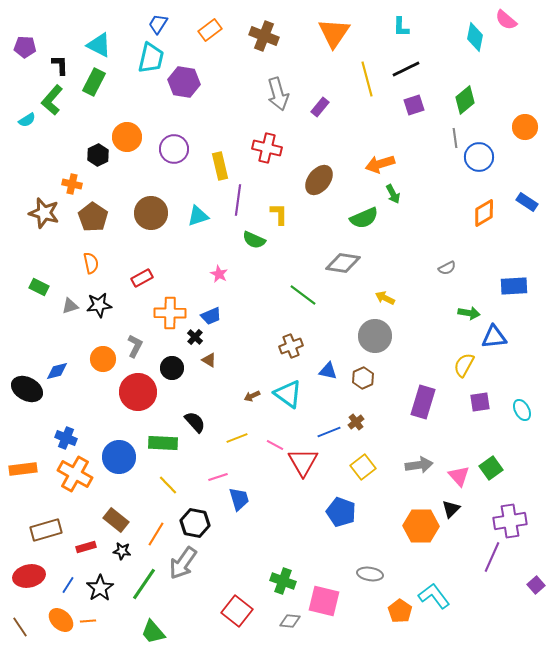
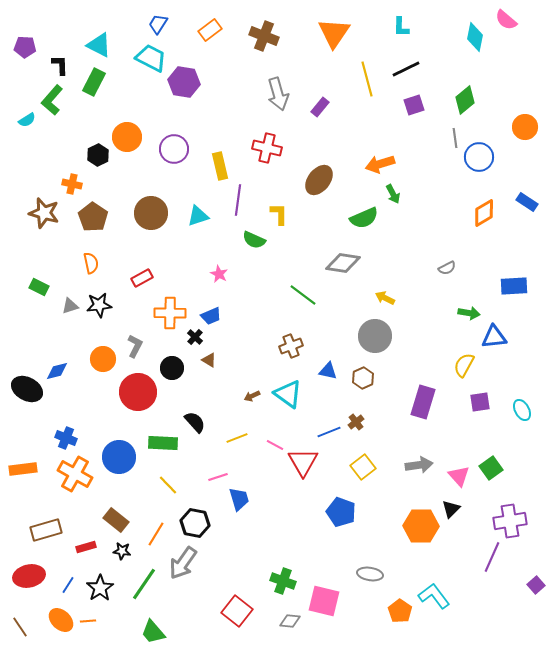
cyan trapezoid at (151, 58): rotated 76 degrees counterclockwise
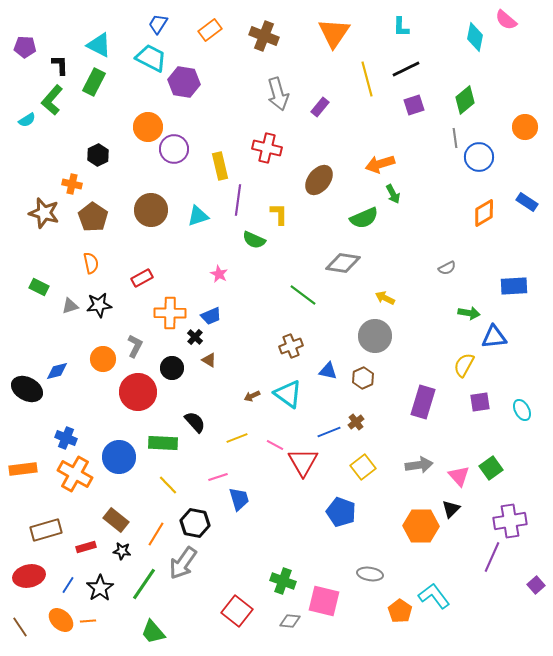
orange circle at (127, 137): moved 21 px right, 10 px up
brown circle at (151, 213): moved 3 px up
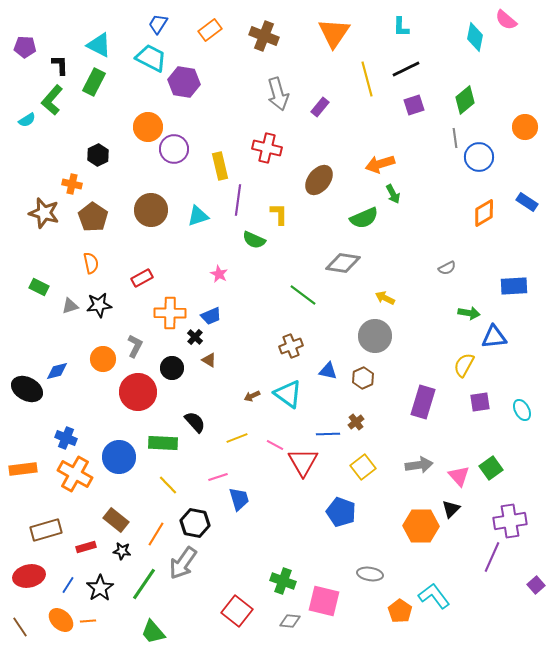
blue line at (329, 432): moved 1 px left, 2 px down; rotated 20 degrees clockwise
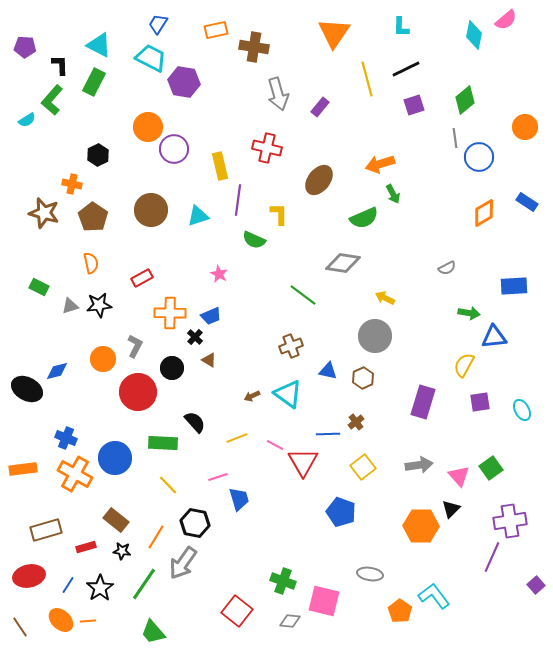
pink semicircle at (506, 20): rotated 80 degrees counterclockwise
orange rectangle at (210, 30): moved 6 px right; rotated 25 degrees clockwise
brown cross at (264, 36): moved 10 px left, 11 px down; rotated 12 degrees counterclockwise
cyan diamond at (475, 37): moved 1 px left, 2 px up
blue circle at (119, 457): moved 4 px left, 1 px down
orange line at (156, 534): moved 3 px down
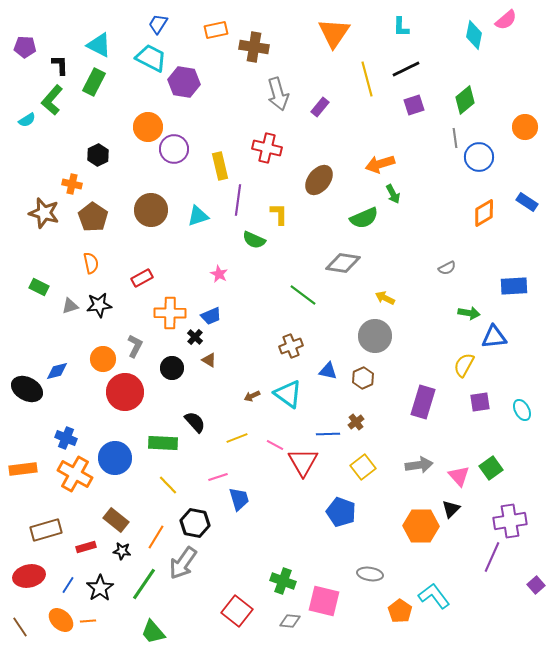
red circle at (138, 392): moved 13 px left
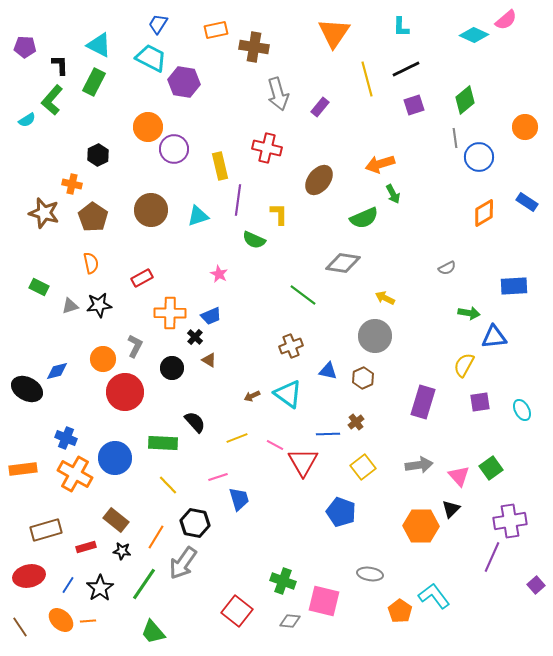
cyan diamond at (474, 35): rotated 76 degrees counterclockwise
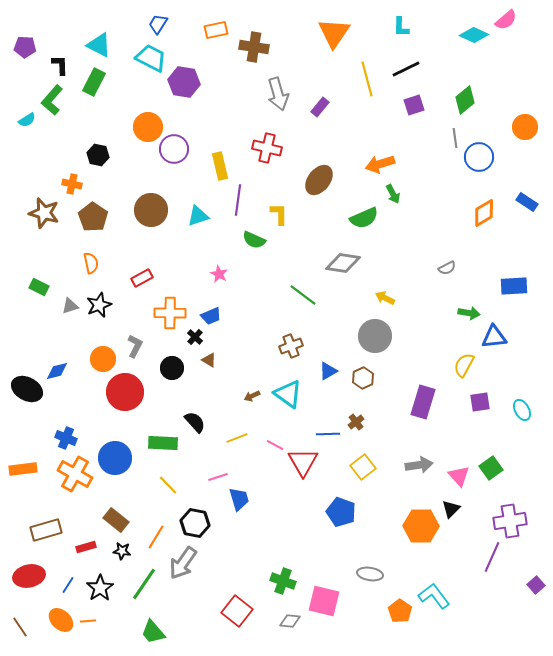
black hexagon at (98, 155): rotated 20 degrees counterclockwise
black star at (99, 305): rotated 15 degrees counterclockwise
blue triangle at (328, 371): rotated 42 degrees counterclockwise
